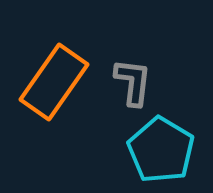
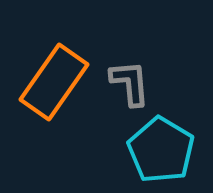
gray L-shape: moved 3 px left, 1 px down; rotated 12 degrees counterclockwise
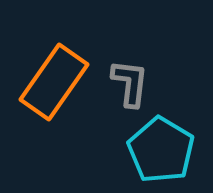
gray L-shape: rotated 12 degrees clockwise
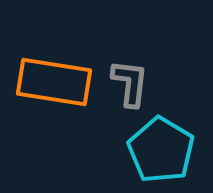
orange rectangle: rotated 64 degrees clockwise
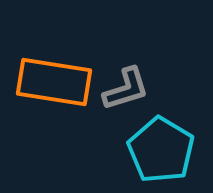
gray L-shape: moved 4 px left, 6 px down; rotated 66 degrees clockwise
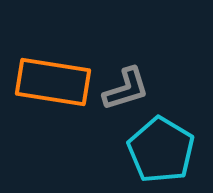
orange rectangle: moved 1 px left
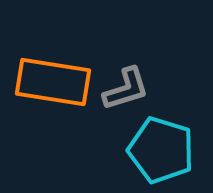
cyan pentagon: rotated 14 degrees counterclockwise
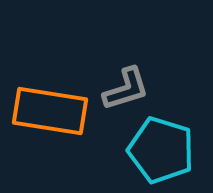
orange rectangle: moved 3 px left, 29 px down
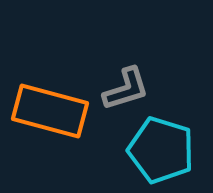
orange rectangle: rotated 6 degrees clockwise
